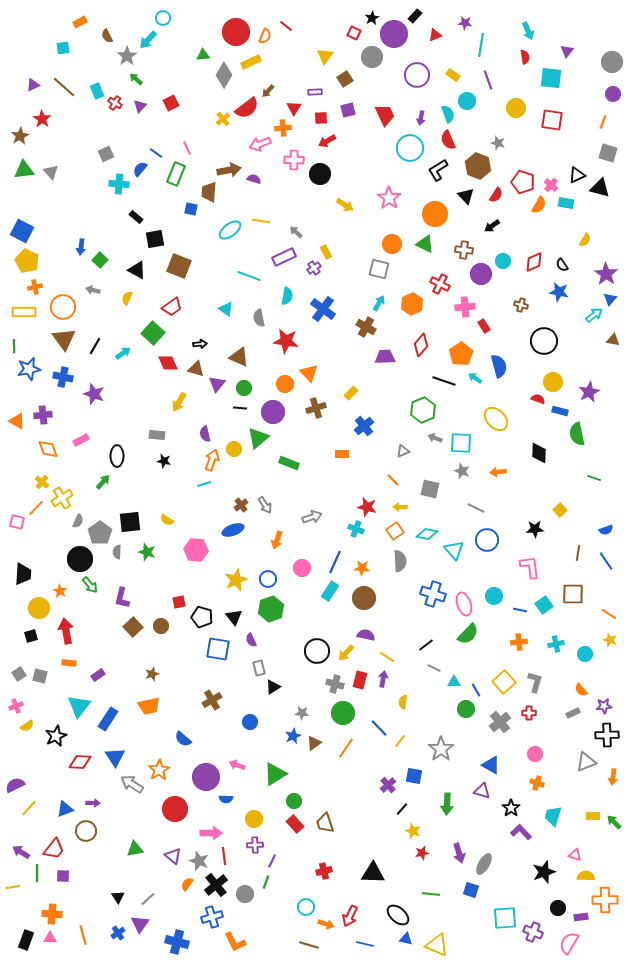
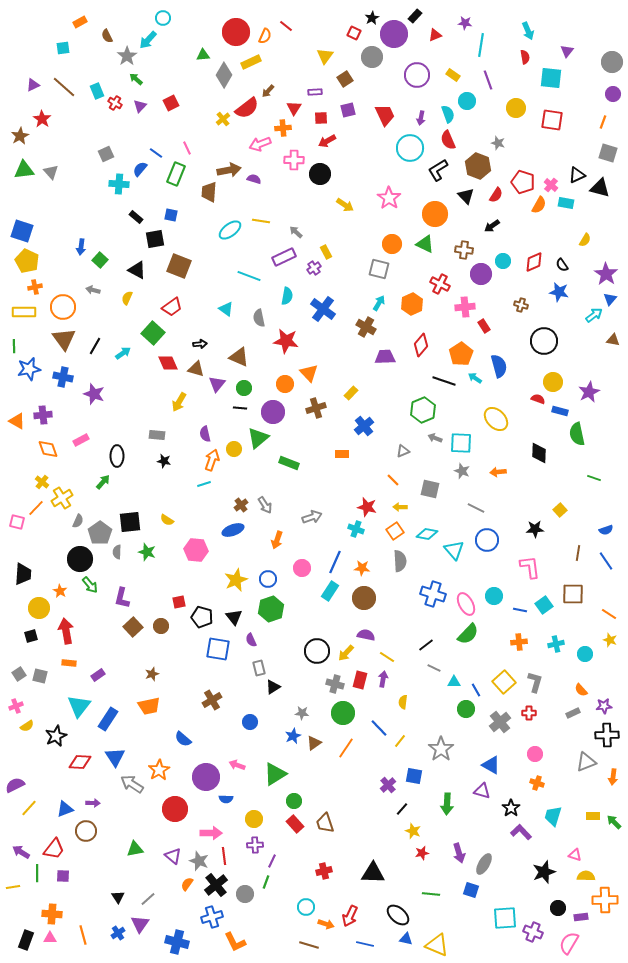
blue square at (191, 209): moved 20 px left, 6 px down
blue square at (22, 231): rotated 10 degrees counterclockwise
pink ellipse at (464, 604): moved 2 px right; rotated 10 degrees counterclockwise
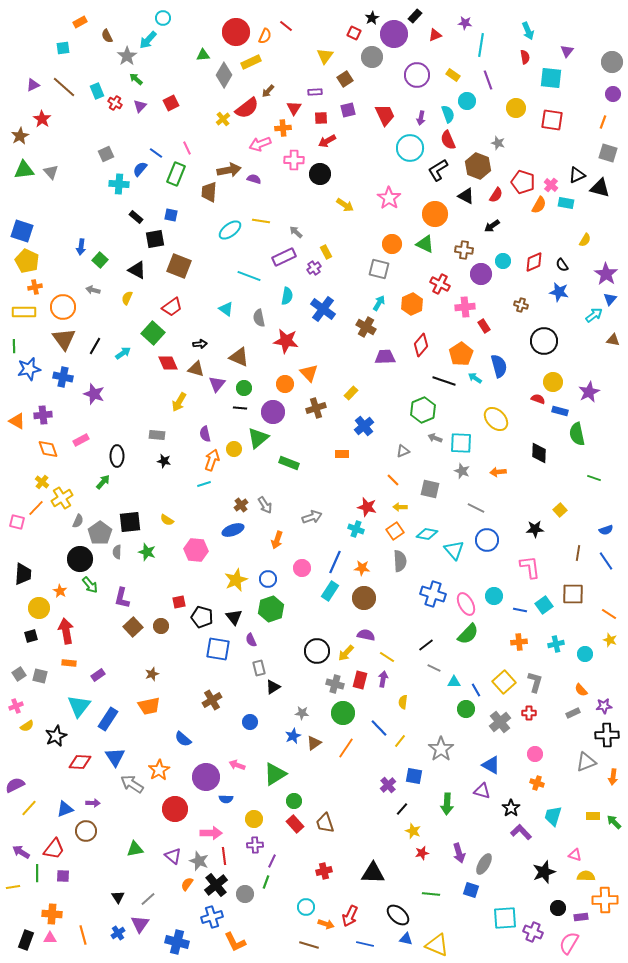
black triangle at (466, 196): rotated 18 degrees counterclockwise
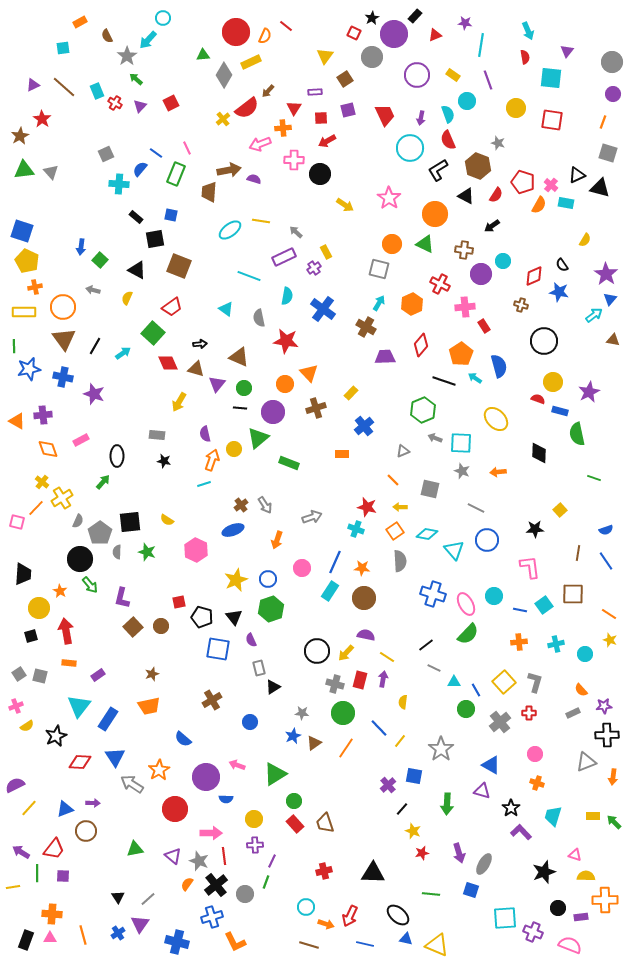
red diamond at (534, 262): moved 14 px down
pink hexagon at (196, 550): rotated 20 degrees clockwise
pink semicircle at (569, 943): moved 1 px right, 2 px down; rotated 80 degrees clockwise
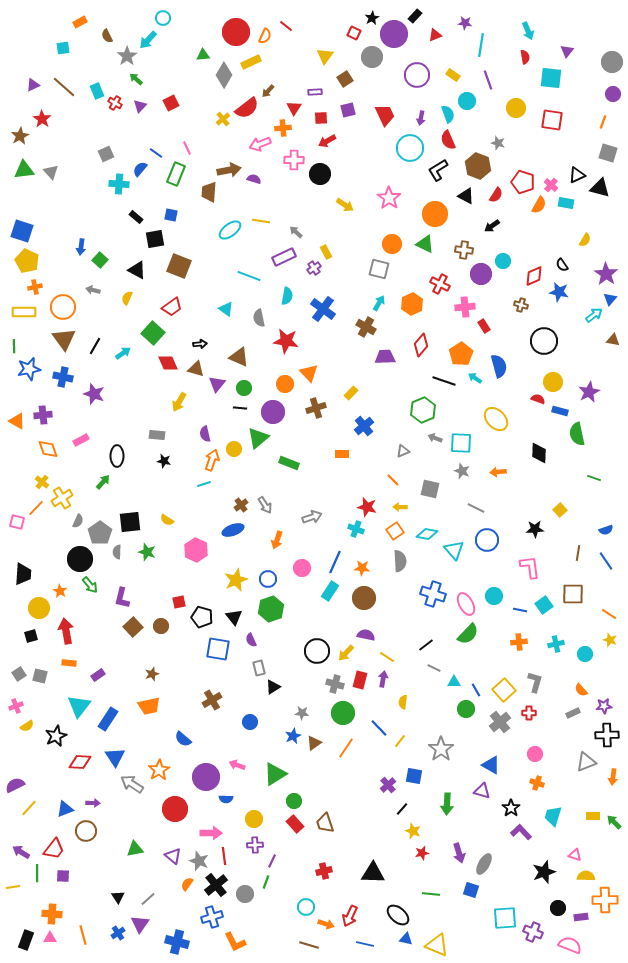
yellow square at (504, 682): moved 8 px down
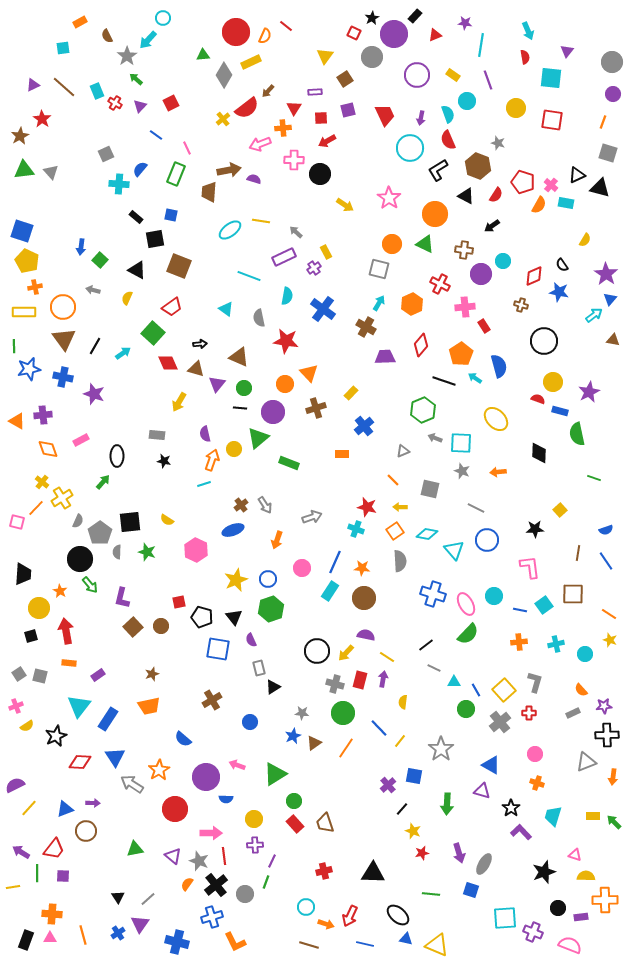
blue line at (156, 153): moved 18 px up
